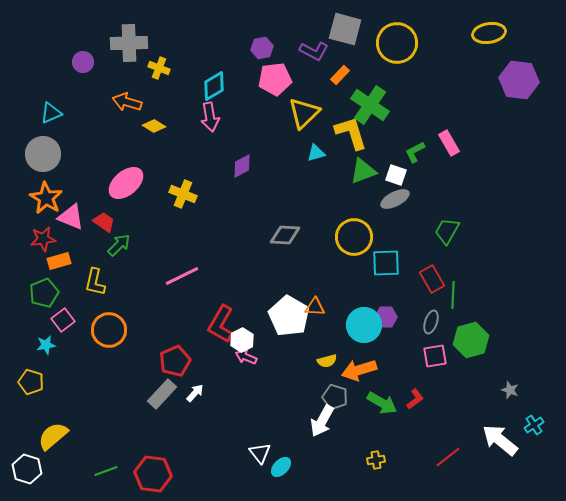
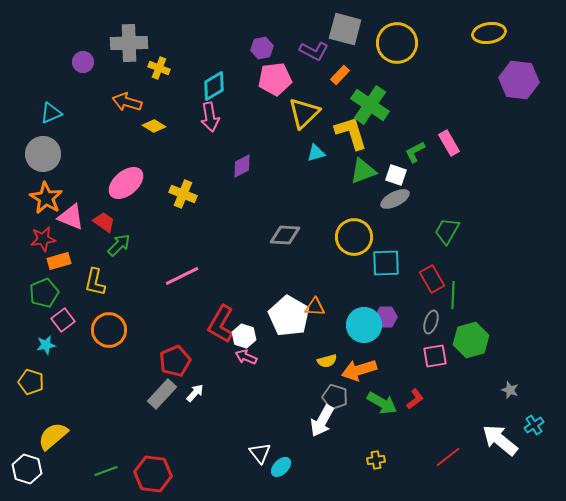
white hexagon at (242, 340): moved 2 px right, 4 px up; rotated 15 degrees counterclockwise
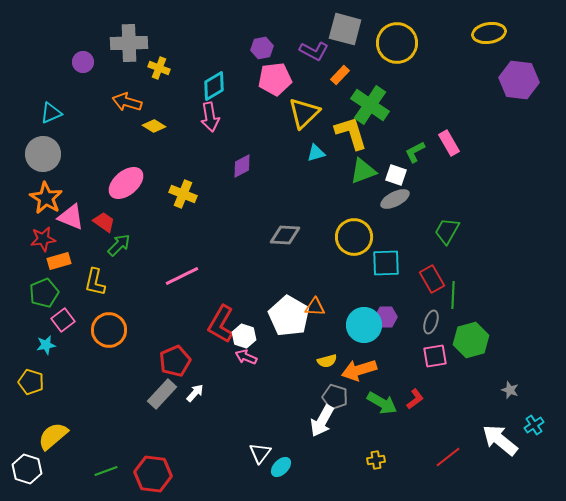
white triangle at (260, 453): rotated 15 degrees clockwise
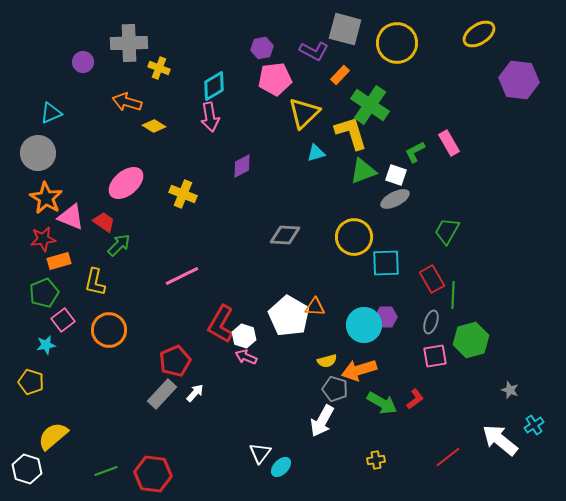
yellow ellipse at (489, 33): moved 10 px left, 1 px down; rotated 24 degrees counterclockwise
gray circle at (43, 154): moved 5 px left, 1 px up
gray pentagon at (335, 397): moved 8 px up
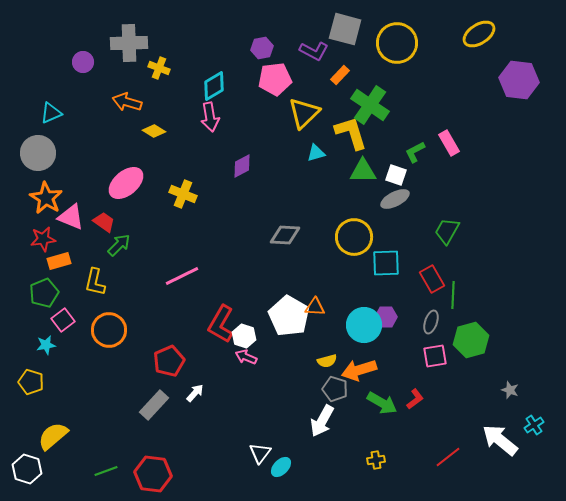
yellow diamond at (154, 126): moved 5 px down
green triangle at (363, 171): rotated 20 degrees clockwise
red pentagon at (175, 361): moved 6 px left
gray rectangle at (162, 394): moved 8 px left, 11 px down
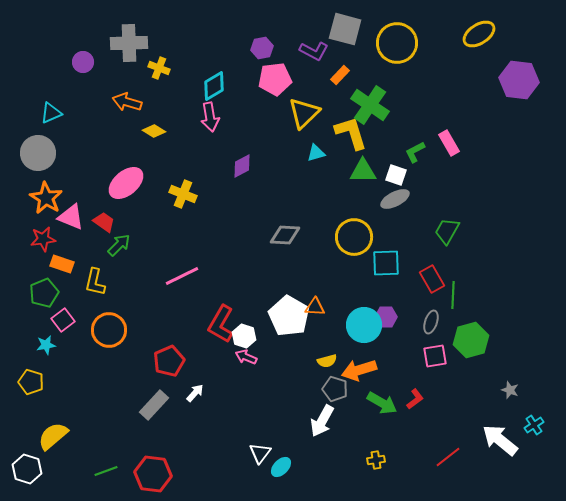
orange rectangle at (59, 261): moved 3 px right, 3 px down; rotated 35 degrees clockwise
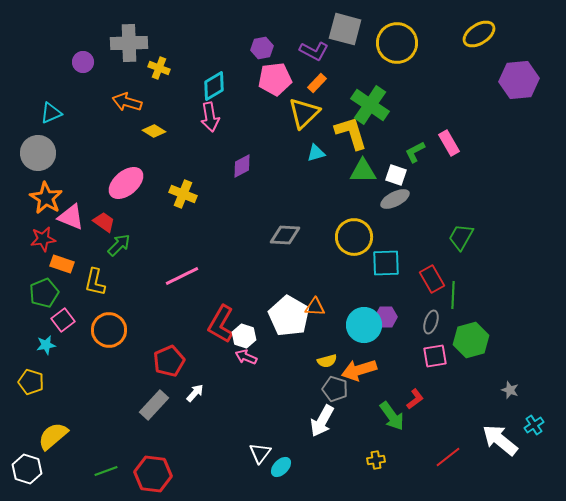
orange rectangle at (340, 75): moved 23 px left, 8 px down
purple hexagon at (519, 80): rotated 12 degrees counterclockwise
green trapezoid at (447, 231): moved 14 px right, 6 px down
green arrow at (382, 403): moved 10 px right, 13 px down; rotated 24 degrees clockwise
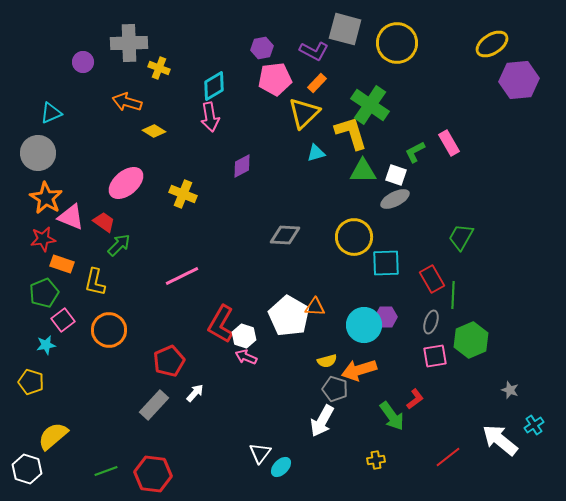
yellow ellipse at (479, 34): moved 13 px right, 10 px down
green hexagon at (471, 340): rotated 8 degrees counterclockwise
